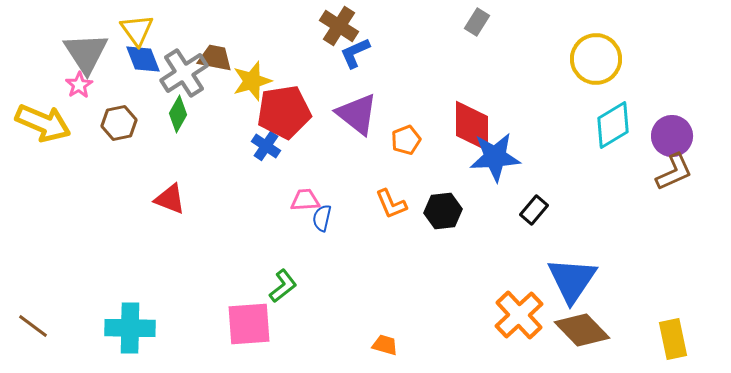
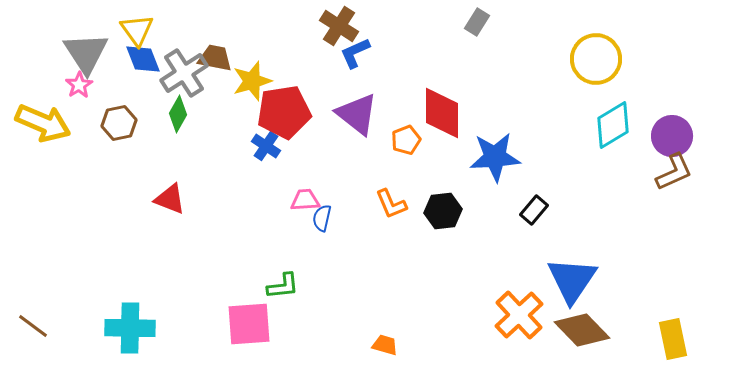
red diamond: moved 30 px left, 13 px up
green L-shape: rotated 32 degrees clockwise
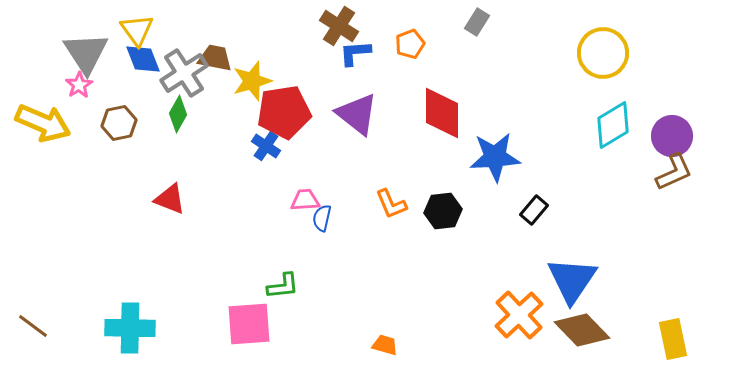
blue L-shape: rotated 20 degrees clockwise
yellow circle: moved 7 px right, 6 px up
orange pentagon: moved 4 px right, 96 px up
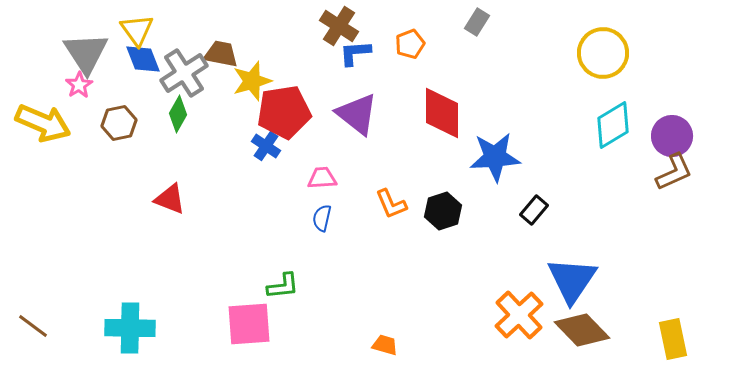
brown trapezoid: moved 6 px right, 4 px up
pink trapezoid: moved 17 px right, 22 px up
black hexagon: rotated 12 degrees counterclockwise
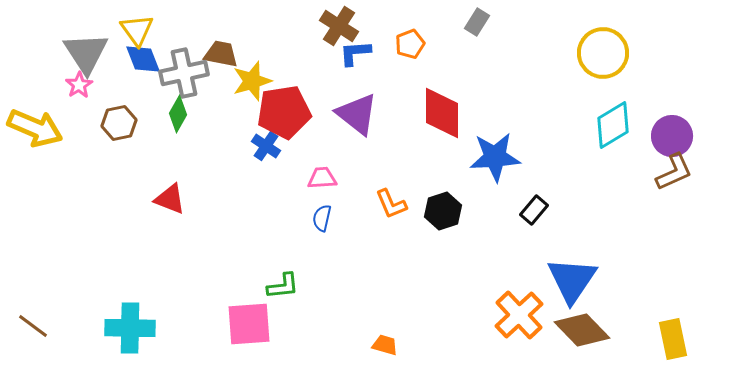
gray cross: rotated 21 degrees clockwise
yellow arrow: moved 8 px left, 5 px down
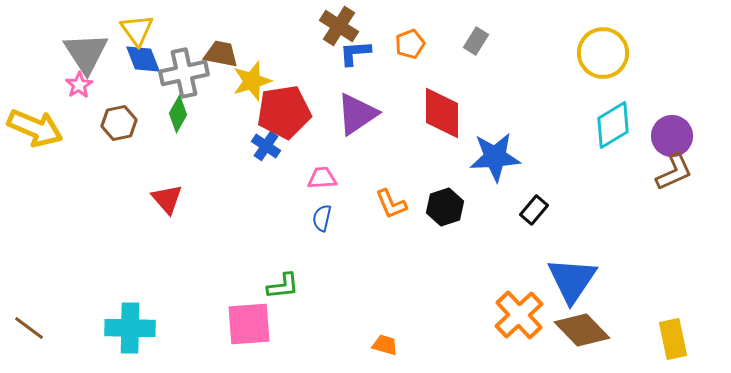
gray rectangle: moved 1 px left, 19 px down
purple triangle: rotated 48 degrees clockwise
red triangle: moved 3 px left; rotated 28 degrees clockwise
black hexagon: moved 2 px right, 4 px up
brown line: moved 4 px left, 2 px down
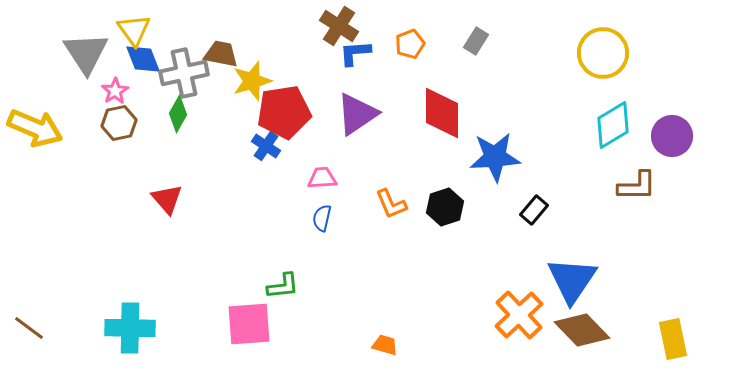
yellow triangle: moved 3 px left
pink star: moved 36 px right, 6 px down
brown L-shape: moved 37 px left, 14 px down; rotated 24 degrees clockwise
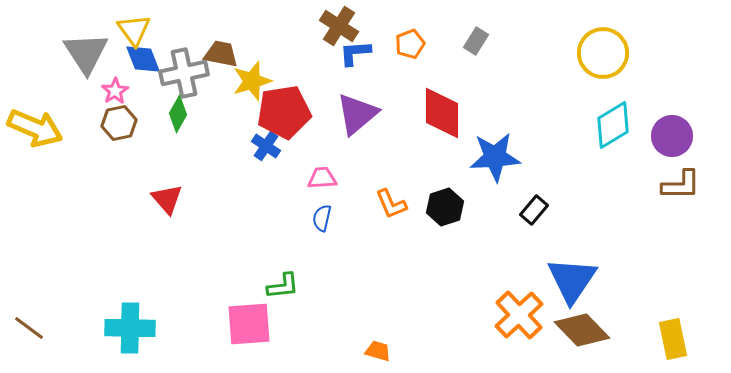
purple triangle: rotated 6 degrees counterclockwise
brown L-shape: moved 44 px right, 1 px up
orange trapezoid: moved 7 px left, 6 px down
